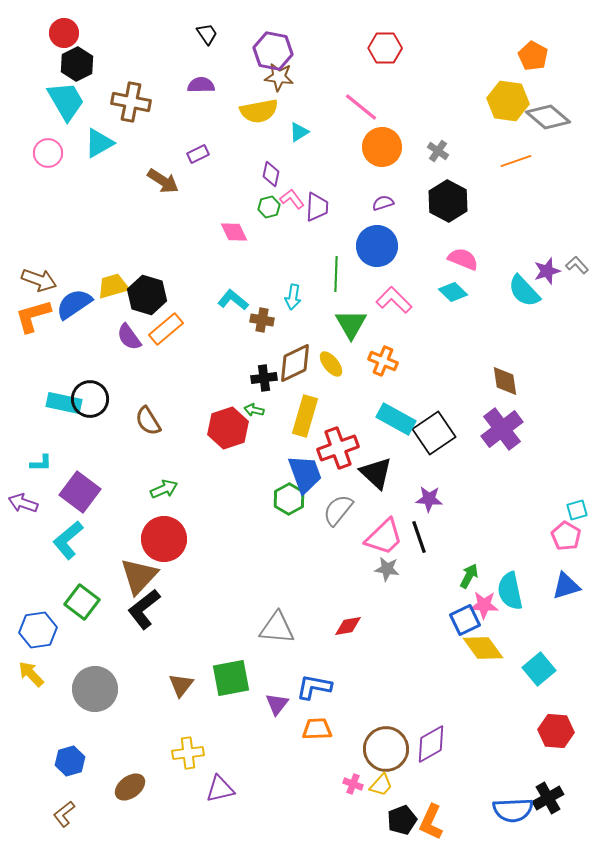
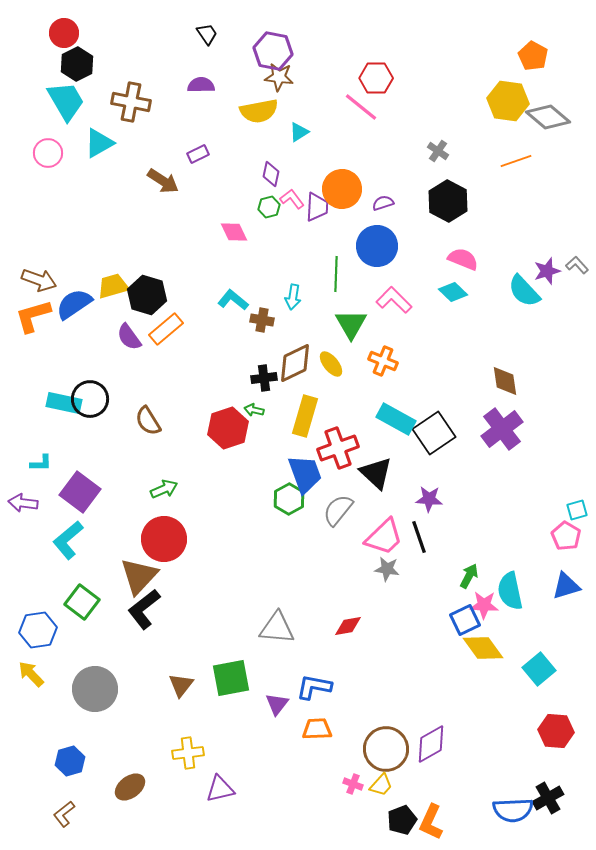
red hexagon at (385, 48): moved 9 px left, 30 px down
orange circle at (382, 147): moved 40 px left, 42 px down
purple arrow at (23, 503): rotated 12 degrees counterclockwise
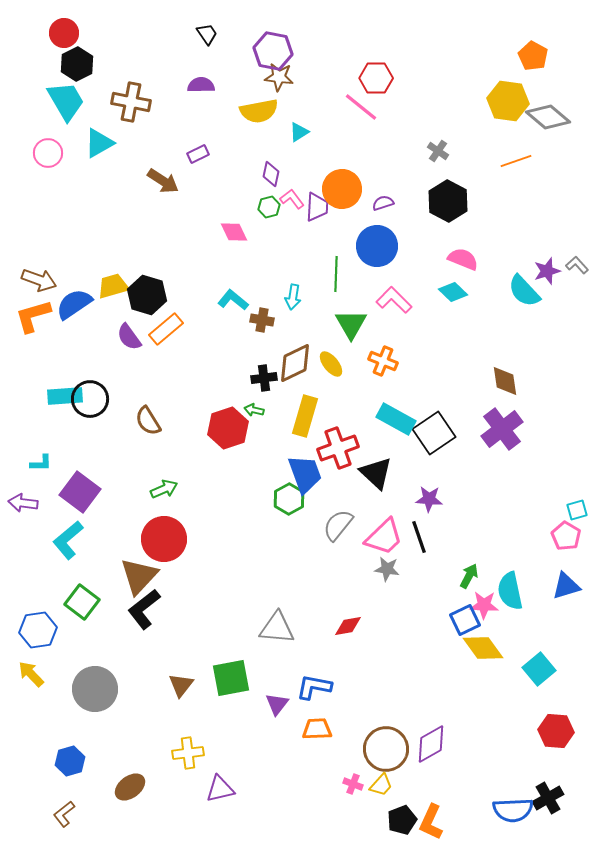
cyan rectangle at (64, 403): moved 1 px right, 7 px up; rotated 16 degrees counterclockwise
gray semicircle at (338, 510): moved 15 px down
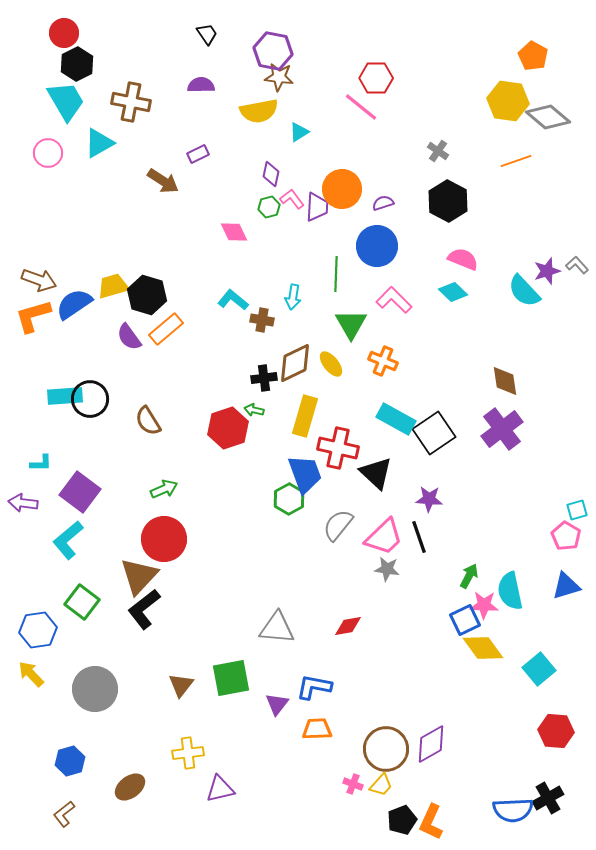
red cross at (338, 448): rotated 33 degrees clockwise
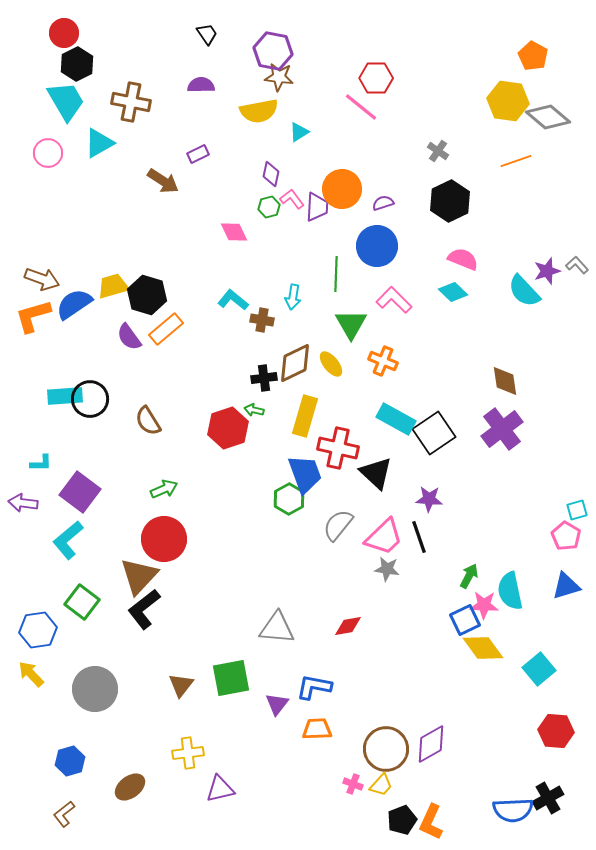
black hexagon at (448, 201): moved 2 px right; rotated 6 degrees clockwise
brown arrow at (39, 280): moved 3 px right, 1 px up
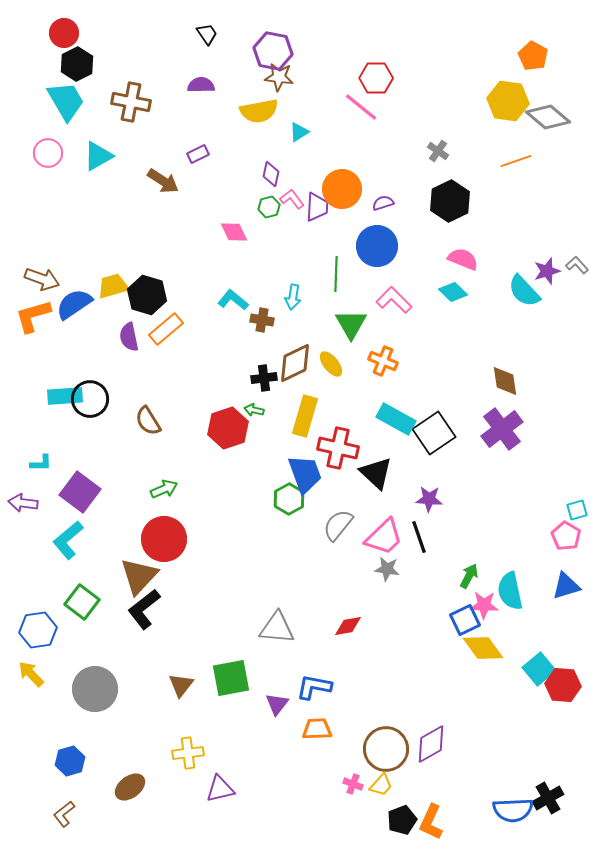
cyan triangle at (99, 143): moved 1 px left, 13 px down
purple semicircle at (129, 337): rotated 24 degrees clockwise
red hexagon at (556, 731): moved 7 px right, 46 px up
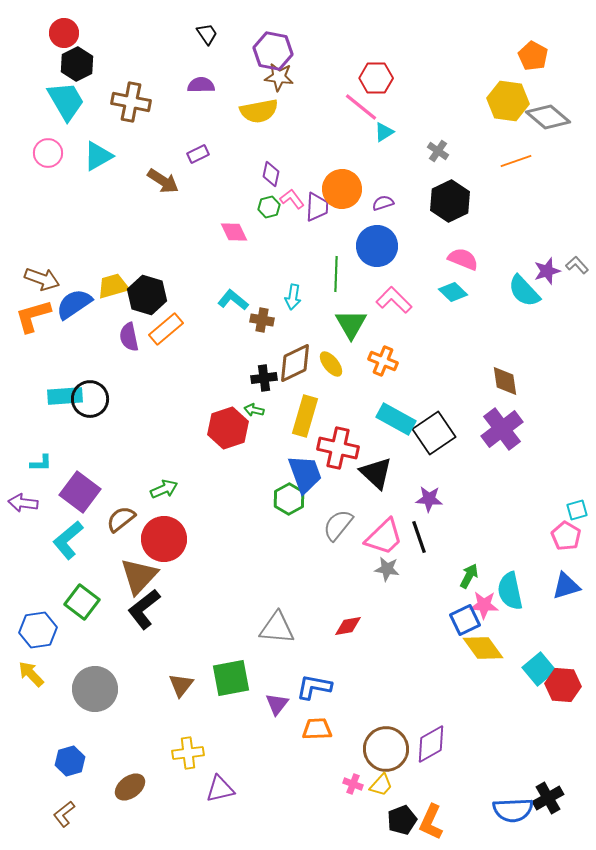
cyan triangle at (299, 132): moved 85 px right
brown semicircle at (148, 421): moved 27 px left, 98 px down; rotated 84 degrees clockwise
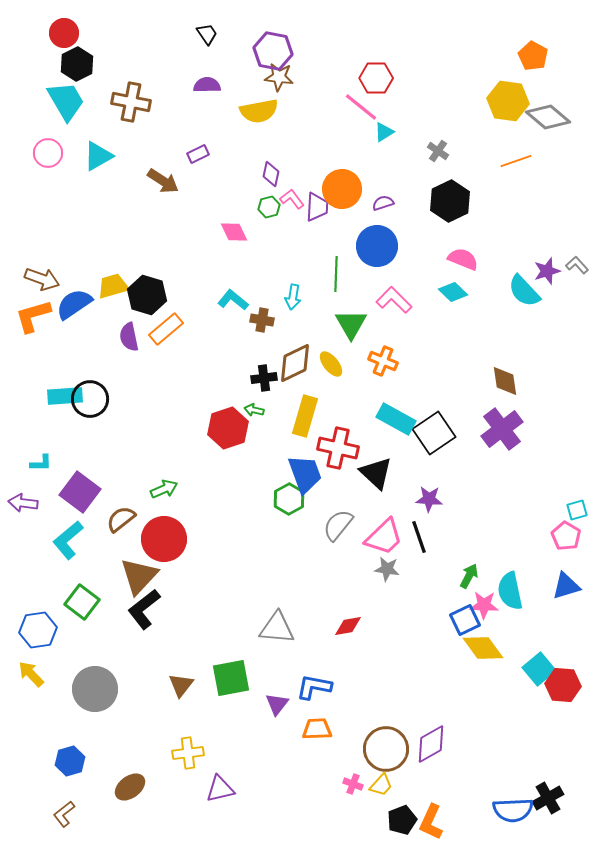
purple semicircle at (201, 85): moved 6 px right
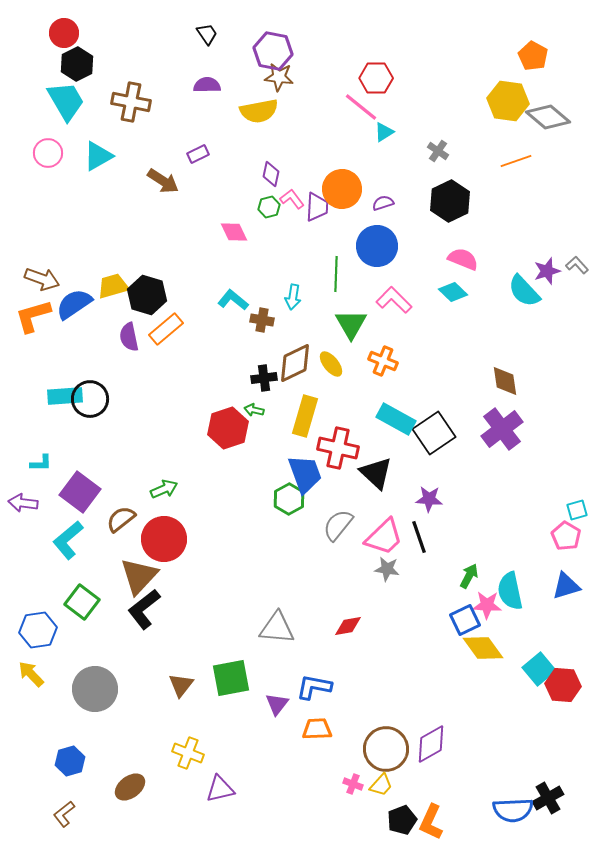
pink star at (484, 605): moved 3 px right
yellow cross at (188, 753): rotated 28 degrees clockwise
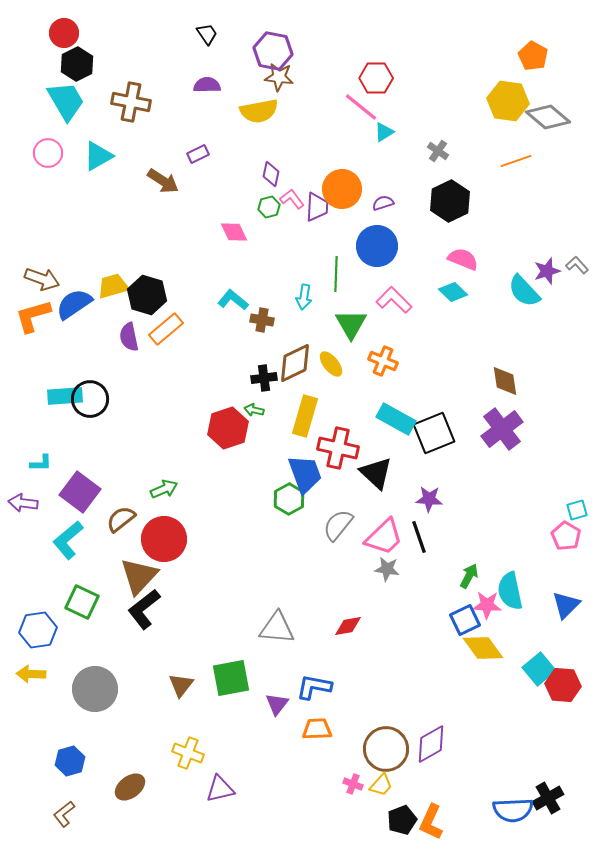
cyan arrow at (293, 297): moved 11 px right
black square at (434, 433): rotated 12 degrees clockwise
blue triangle at (566, 586): moved 19 px down; rotated 28 degrees counterclockwise
green square at (82, 602): rotated 12 degrees counterclockwise
yellow arrow at (31, 674): rotated 44 degrees counterclockwise
